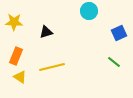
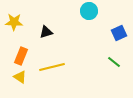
orange rectangle: moved 5 px right
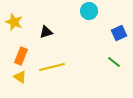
yellow star: rotated 18 degrees clockwise
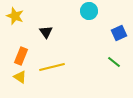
yellow star: moved 1 px right, 6 px up
black triangle: rotated 48 degrees counterclockwise
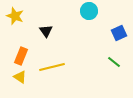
black triangle: moved 1 px up
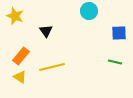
blue square: rotated 21 degrees clockwise
orange rectangle: rotated 18 degrees clockwise
green line: moved 1 px right; rotated 24 degrees counterclockwise
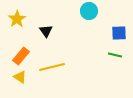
yellow star: moved 2 px right, 3 px down; rotated 18 degrees clockwise
green line: moved 7 px up
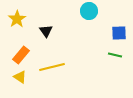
orange rectangle: moved 1 px up
